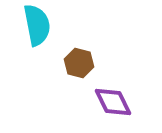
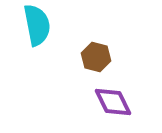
brown hexagon: moved 17 px right, 6 px up
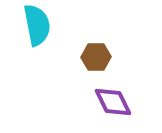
brown hexagon: rotated 16 degrees counterclockwise
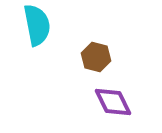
brown hexagon: rotated 16 degrees clockwise
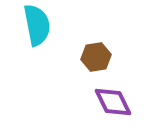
brown hexagon: rotated 24 degrees counterclockwise
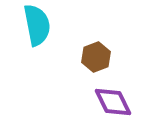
brown hexagon: rotated 12 degrees counterclockwise
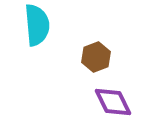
cyan semicircle: rotated 6 degrees clockwise
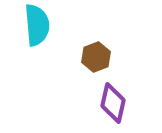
purple diamond: moved 1 px down; rotated 39 degrees clockwise
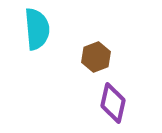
cyan semicircle: moved 4 px down
